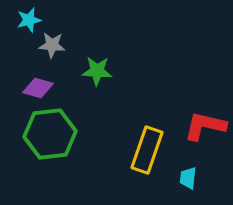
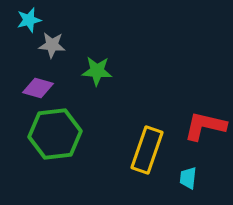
green hexagon: moved 5 px right
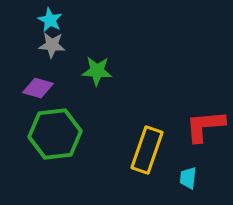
cyan star: moved 21 px right; rotated 30 degrees counterclockwise
red L-shape: rotated 18 degrees counterclockwise
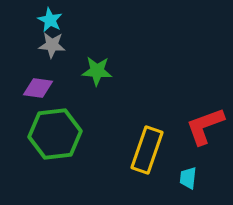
purple diamond: rotated 8 degrees counterclockwise
red L-shape: rotated 15 degrees counterclockwise
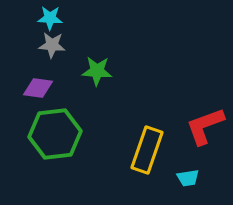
cyan star: moved 2 px up; rotated 25 degrees counterclockwise
cyan trapezoid: rotated 105 degrees counterclockwise
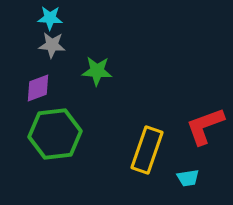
purple diamond: rotated 28 degrees counterclockwise
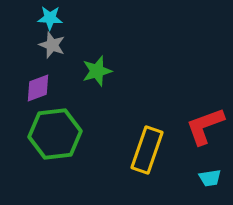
gray star: rotated 16 degrees clockwise
green star: rotated 20 degrees counterclockwise
cyan trapezoid: moved 22 px right
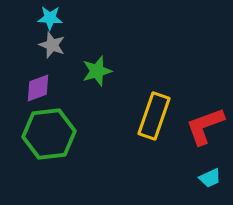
green hexagon: moved 6 px left
yellow rectangle: moved 7 px right, 34 px up
cyan trapezoid: rotated 15 degrees counterclockwise
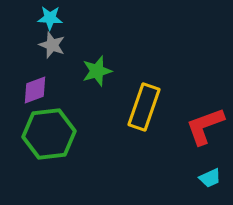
purple diamond: moved 3 px left, 2 px down
yellow rectangle: moved 10 px left, 9 px up
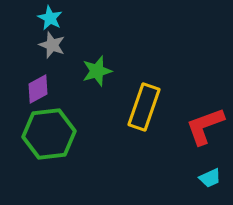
cyan star: rotated 25 degrees clockwise
purple diamond: moved 3 px right, 1 px up; rotated 8 degrees counterclockwise
